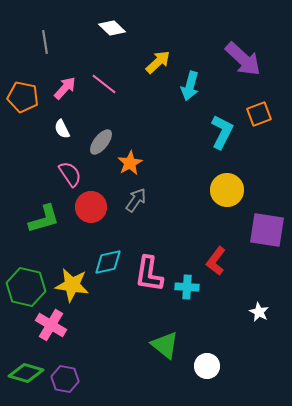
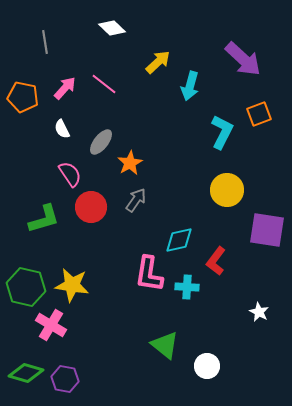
cyan diamond: moved 71 px right, 22 px up
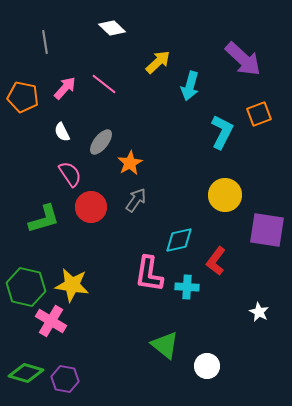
white semicircle: moved 3 px down
yellow circle: moved 2 px left, 5 px down
pink cross: moved 4 px up
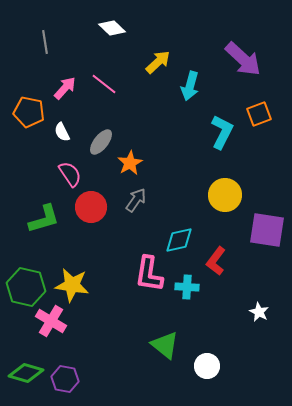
orange pentagon: moved 6 px right, 15 px down
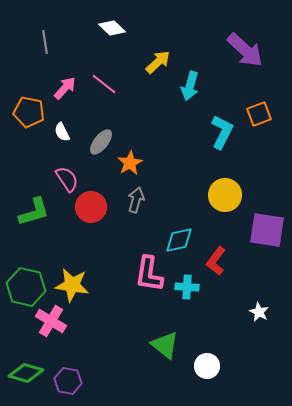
purple arrow: moved 2 px right, 9 px up
pink semicircle: moved 3 px left, 5 px down
gray arrow: rotated 20 degrees counterclockwise
green L-shape: moved 10 px left, 7 px up
purple hexagon: moved 3 px right, 2 px down
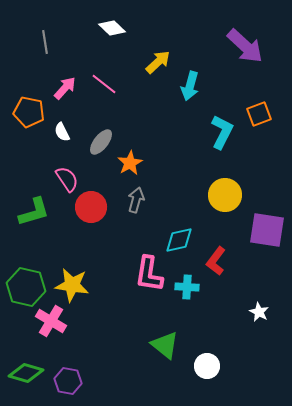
purple arrow: moved 4 px up
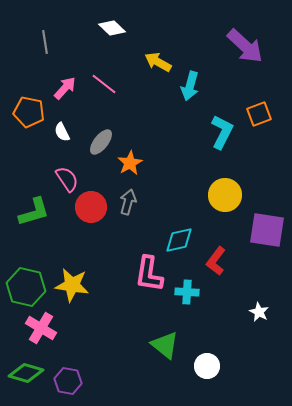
yellow arrow: rotated 108 degrees counterclockwise
gray arrow: moved 8 px left, 2 px down
cyan cross: moved 5 px down
pink cross: moved 10 px left, 7 px down
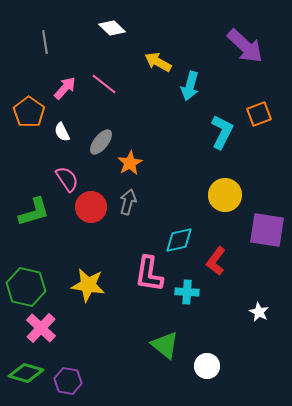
orange pentagon: rotated 24 degrees clockwise
yellow star: moved 16 px right
pink cross: rotated 12 degrees clockwise
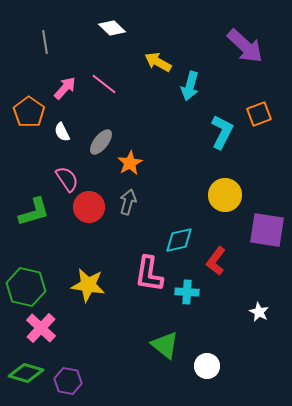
red circle: moved 2 px left
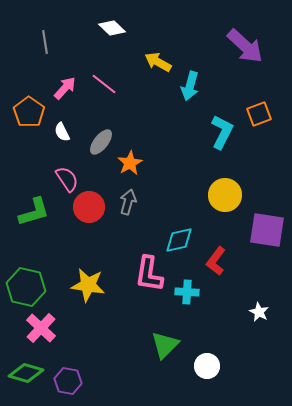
green triangle: rotated 36 degrees clockwise
